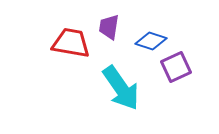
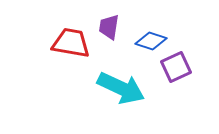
cyan arrow: rotated 30 degrees counterclockwise
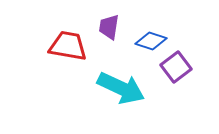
red trapezoid: moved 3 px left, 3 px down
purple square: rotated 12 degrees counterclockwise
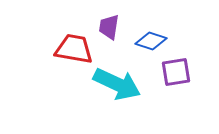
red trapezoid: moved 6 px right, 3 px down
purple square: moved 5 px down; rotated 28 degrees clockwise
cyan arrow: moved 4 px left, 4 px up
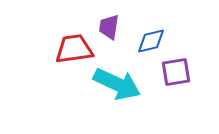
blue diamond: rotated 32 degrees counterclockwise
red trapezoid: rotated 18 degrees counterclockwise
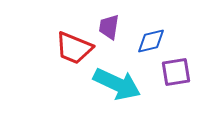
red trapezoid: moved 1 px up; rotated 150 degrees counterclockwise
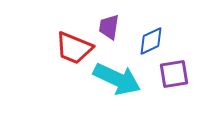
blue diamond: rotated 12 degrees counterclockwise
purple square: moved 2 px left, 2 px down
cyan arrow: moved 5 px up
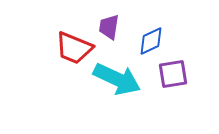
purple square: moved 1 px left
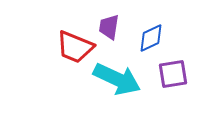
blue diamond: moved 3 px up
red trapezoid: moved 1 px right, 1 px up
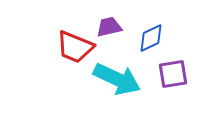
purple trapezoid: rotated 68 degrees clockwise
